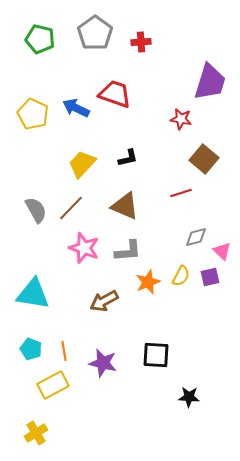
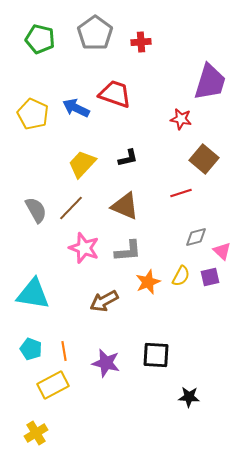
purple star: moved 3 px right
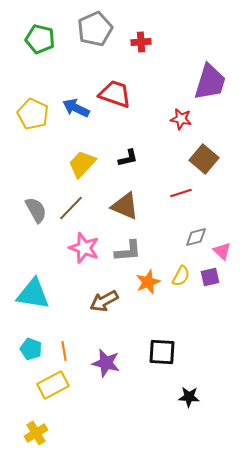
gray pentagon: moved 4 px up; rotated 12 degrees clockwise
black square: moved 6 px right, 3 px up
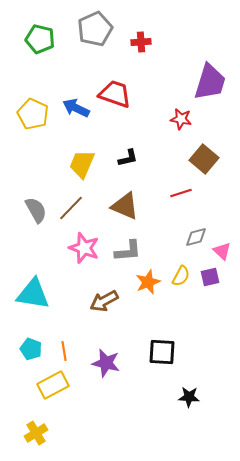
yellow trapezoid: rotated 20 degrees counterclockwise
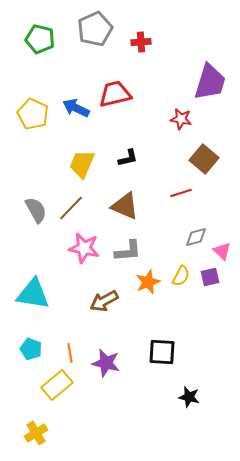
red trapezoid: rotated 32 degrees counterclockwise
pink star: rotated 8 degrees counterclockwise
orange line: moved 6 px right, 2 px down
yellow rectangle: moved 4 px right; rotated 12 degrees counterclockwise
black star: rotated 10 degrees clockwise
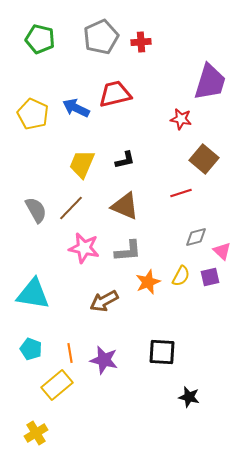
gray pentagon: moved 6 px right, 8 px down
black L-shape: moved 3 px left, 2 px down
purple star: moved 2 px left, 3 px up
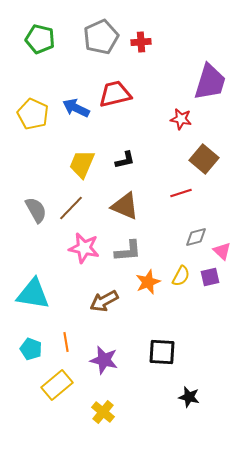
orange line: moved 4 px left, 11 px up
yellow cross: moved 67 px right, 21 px up; rotated 20 degrees counterclockwise
